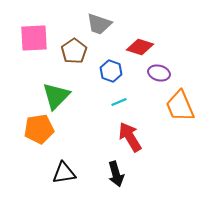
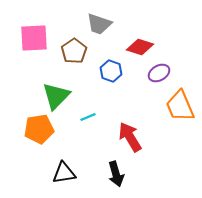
purple ellipse: rotated 45 degrees counterclockwise
cyan line: moved 31 px left, 15 px down
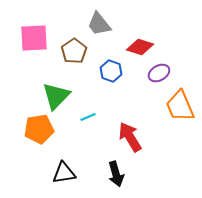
gray trapezoid: rotated 32 degrees clockwise
